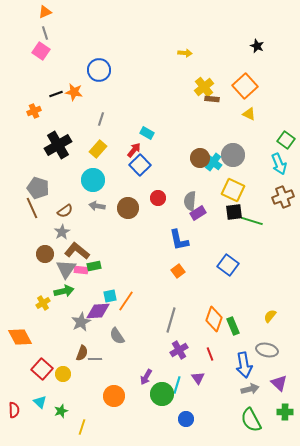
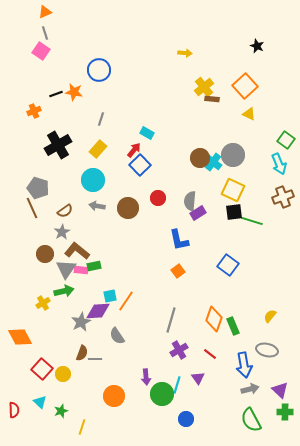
red line at (210, 354): rotated 32 degrees counterclockwise
purple arrow at (146, 377): rotated 35 degrees counterclockwise
purple triangle at (279, 383): moved 1 px right, 7 px down
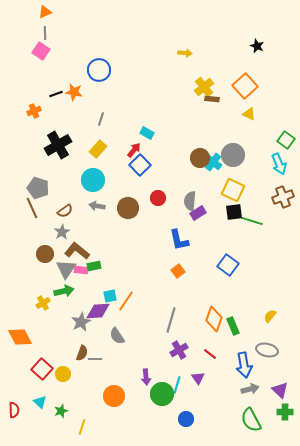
gray line at (45, 33): rotated 16 degrees clockwise
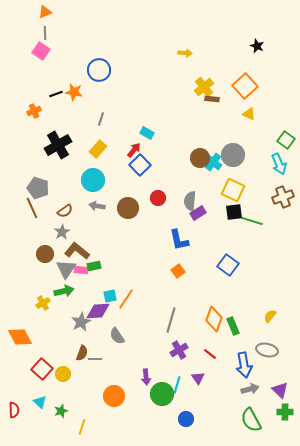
orange line at (126, 301): moved 2 px up
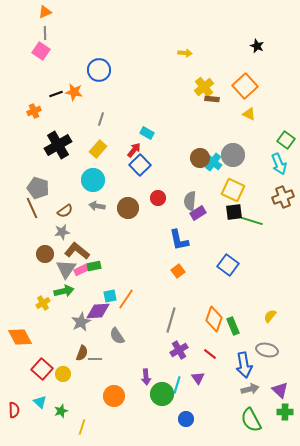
gray star at (62, 232): rotated 21 degrees clockwise
pink rectangle at (81, 270): rotated 32 degrees counterclockwise
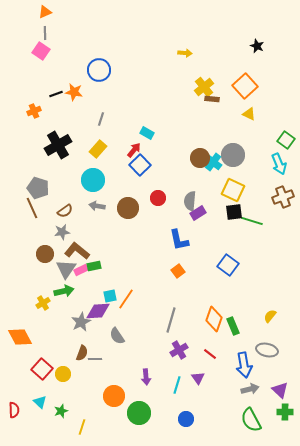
green circle at (162, 394): moved 23 px left, 19 px down
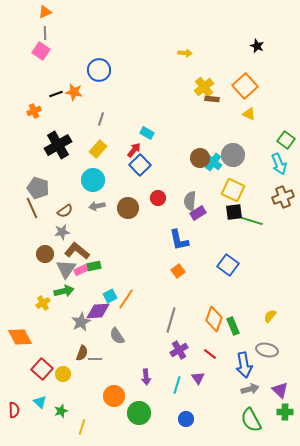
gray arrow at (97, 206): rotated 21 degrees counterclockwise
cyan square at (110, 296): rotated 16 degrees counterclockwise
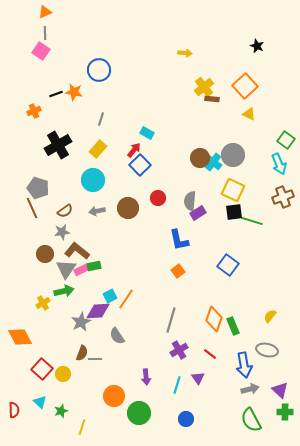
gray arrow at (97, 206): moved 5 px down
